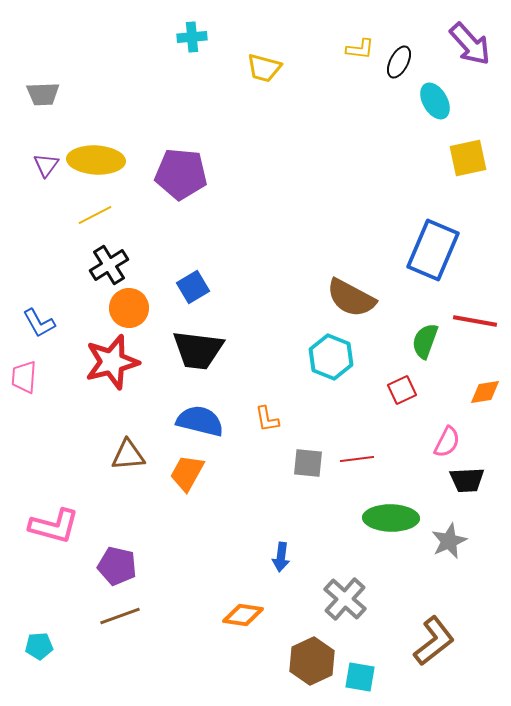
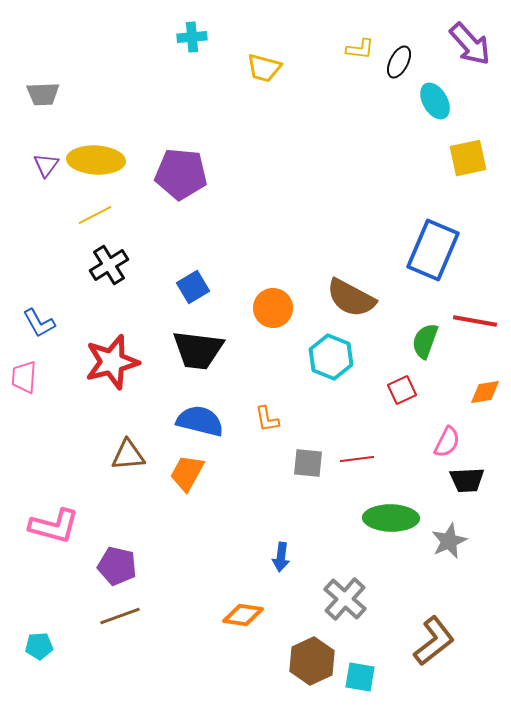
orange circle at (129, 308): moved 144 px right
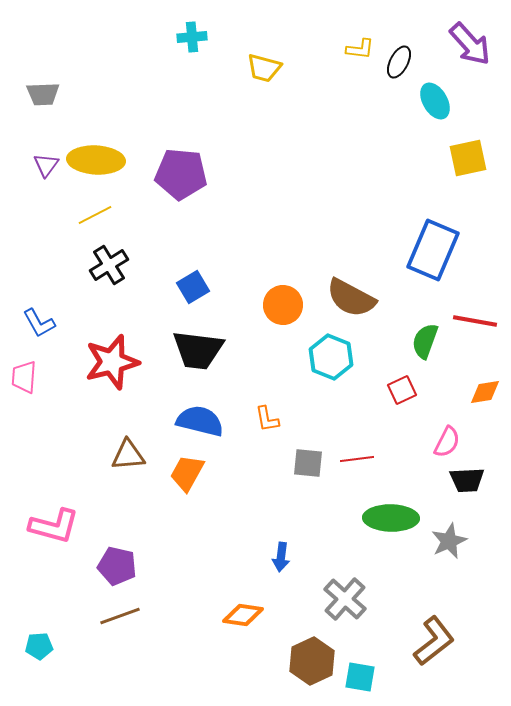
orange circle at (273, 308): moved 10 px right, 3 px up
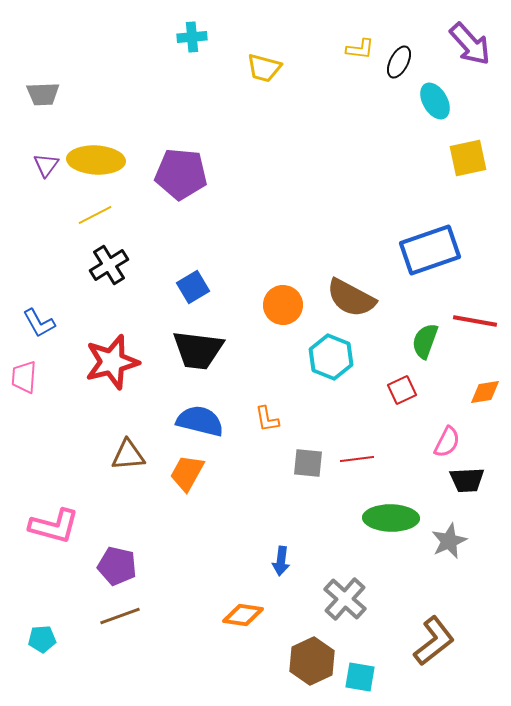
blue rectangle at (433, 250): moved 3 px left; rotated 48 degrees clockwise
blue arrow at (281, 557): moved 4 px down
cyan pentagon at (39, 646): moved 3 px right, 7 px up
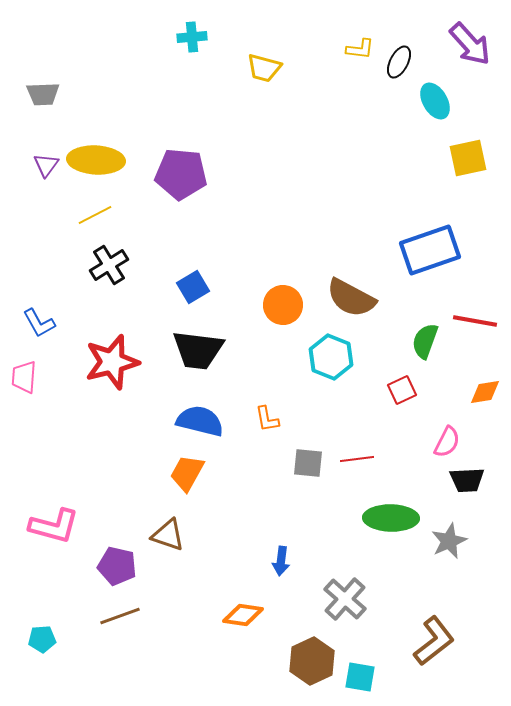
brown triangle at (128, 455): moved 40 px right, 80 px down; rotated 24 degrees clockwise
